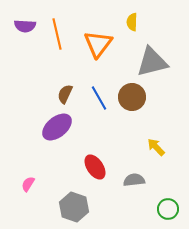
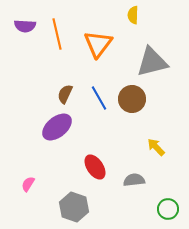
yellow semicircle: moved 1 px right, 7 px up
brown circle: moved 2 px down
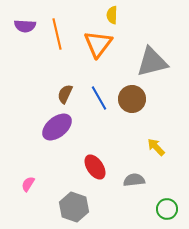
yellow semicircle: moved 21 px left
green circle: moved 1 px left
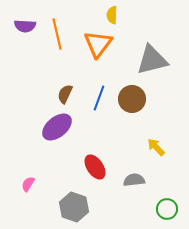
gray triangle: moved 2 px up
blue line: rotated 50 degrees clockwise
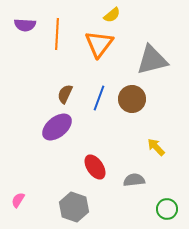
yellow semicircle: rotated 132 degrees counterclockwise
purple semicircle: moved 1 px up
orange line: rotated 16 degrees clockwise
orange triangle: moved 1 px right
pink semicircle: moved 10 px left, 16 px down
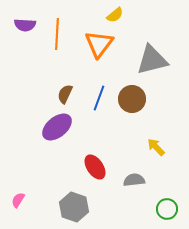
yellow semicircle: moved 3 px right
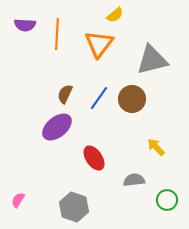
blue line: rotated 15 degrees clockwise
red ellipse: moved 1 px left, 9 px up
green circle: moved 9 px up
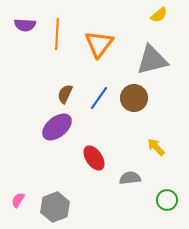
yellow semicircle: moved 44 px right
brown circle: moved 2 px right, 1 px up
gray semicircle: moved 4 px left, 2 px up
gray hexagon: moved 19 px left; rotated 20 degrees clockwise
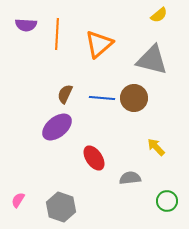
purple semicircle: moved 1 px right
orange triangle: rotated 12 degrees clockwise
gray triangle: rotated 28 degrees clockwise
blue line: moved 3 px right; rotated 60 degrees clockwise
green circle: moved 1 px down
gray hexagon: moved 6 px right; rotated 20 degrees counterclockwise
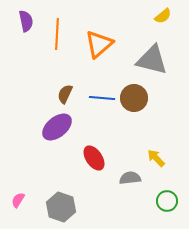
yellow semicircle: moved 4 px right, 1 px down
purple semicircle: moved 4 px up; rotated 105 degrees counterclockwise
yellow arrow: moved 11 px down
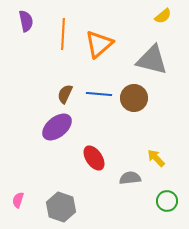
orange line: moved 6 px right
blue line: moved 3 px left, 4 px up
pink semicircle: rotated 14 degrees counterclockwise
